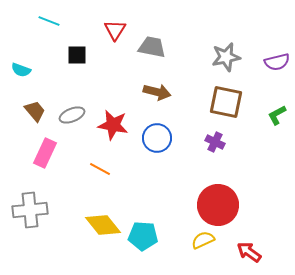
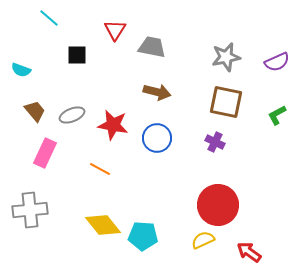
cyan line: moved 3 px up; rotated 20 degrees clockwise
purple semicircle: rotated 10 degrees counterclockwise
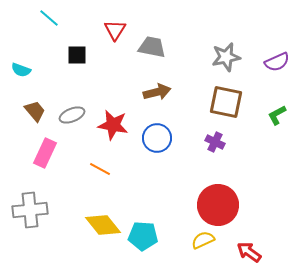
brown arrow: rotated 28 degrees counterclockwise
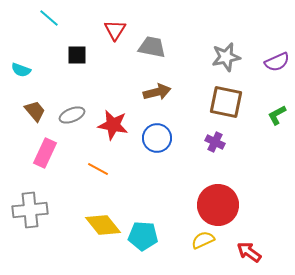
orange line: moved 2 px left
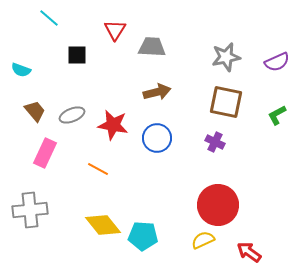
gray trapezoid: rotated 8 degrees counterclockwise
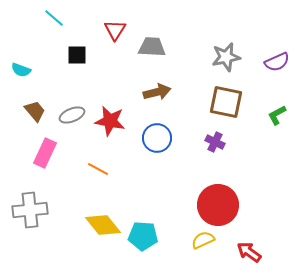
cyan line: moved 5 px right
red star: moved 3 px left, 4 px up
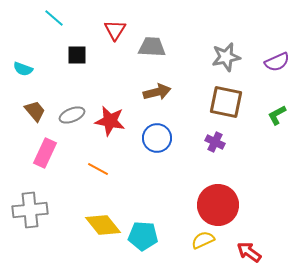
cyan semicircle: moved 2 px right, 1 px up
